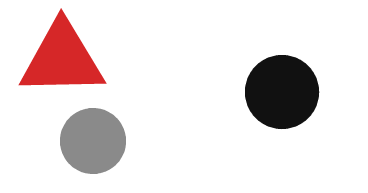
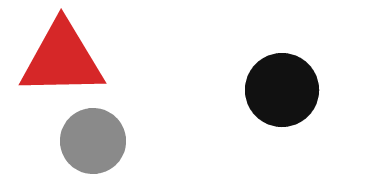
black circle: moved 2 px up
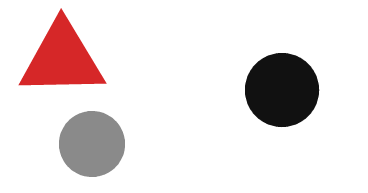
gray circle: moved 1 px left, 3 px down
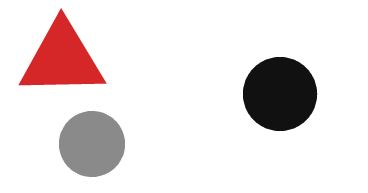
black circle: moved 2 px left, 4 px down
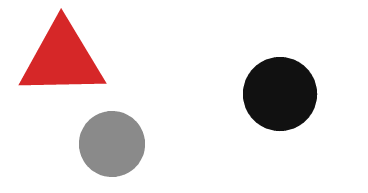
gray circle: moved 20 px right
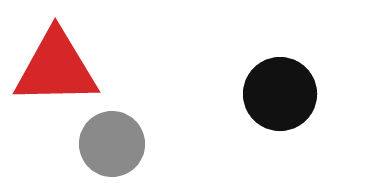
red triangle: moved 6 px left, 9 px down
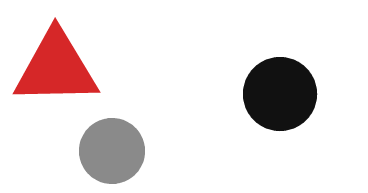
gray circle: moved 7 px down
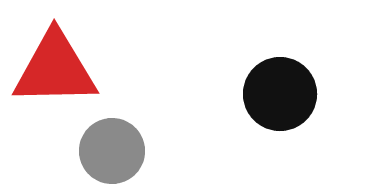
red triangle: moved 1 px left, 1 px down
